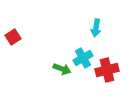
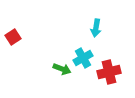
red cross: moved 2 px right, 2 px down
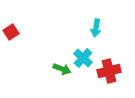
red square: moved 2 px left, 5 px up
cyan cross: rotated 18 degrees counterclockwise
red cross: moved 1 px up
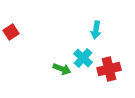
cyan arrow: moved 2 px down
red cross: moved 2 px up
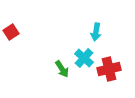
cyan arrow: moved 2 px down
cyan cross: moved 1 px right
green arrow: rotated 36 degrees clockwise
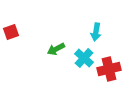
red square: rotated 14 degrees clockwise
green arrow: moved 6 px left, 20 px up; rotated 96 degrees clockwise
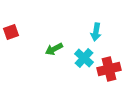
green arrow: moved 2 px left
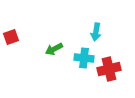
red square: moved 5 px down
cyan cross: rotated 36 degrees counterclockwise
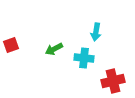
red square: moved 8 px down
red cross: moved 4 px right, 12 px down
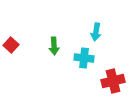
red square: rotated 28 degrees counterclockwise
green arrow: moved 3 px up; rotated 66 degrees counterclockwise
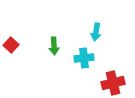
cyan cross: rotated 12 degrees counterclockwise
red cross: moved 2 px down
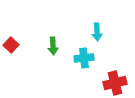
cyan arrow: moved 1 px right; rotated 12 degrees counterclockwise
green arrow: moved 1 px left
red cross: moved 2 px right
